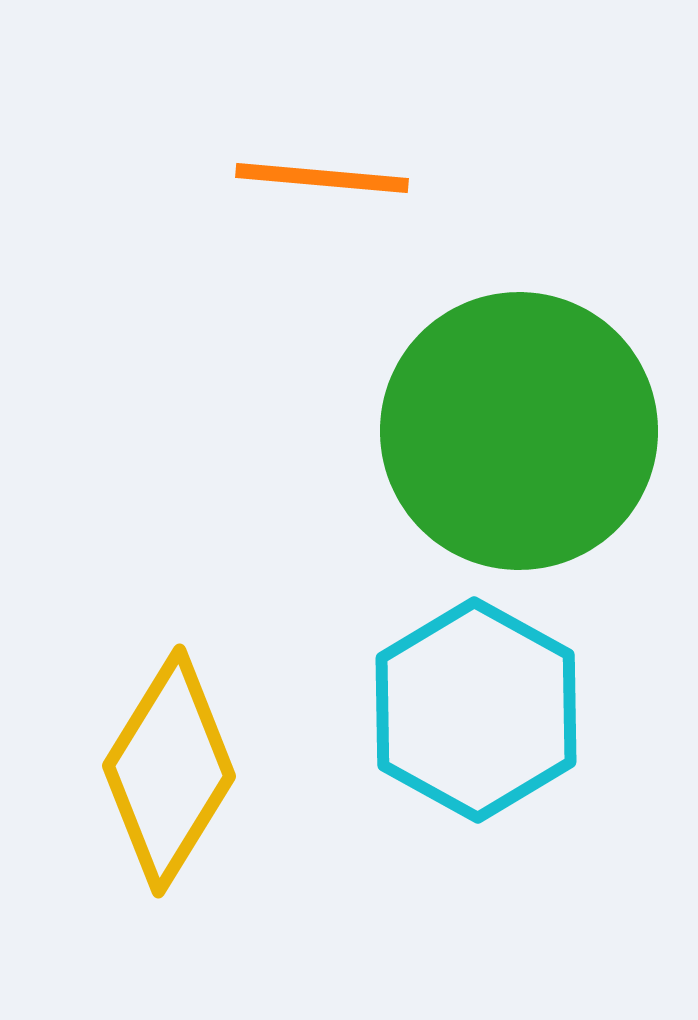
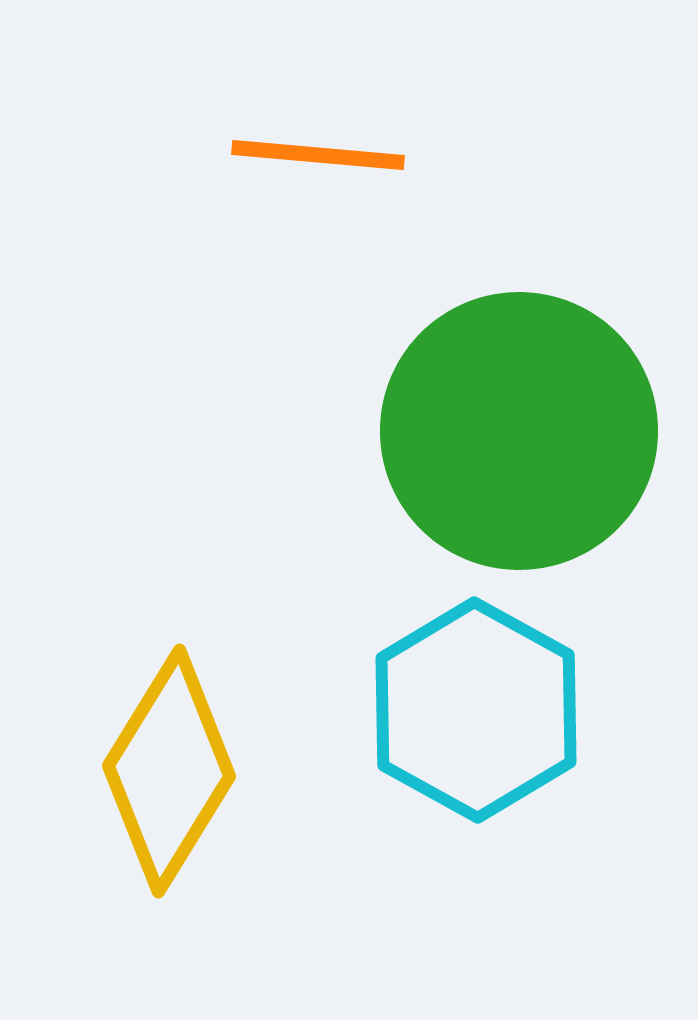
orange line: moved 4 px left, 23 px up
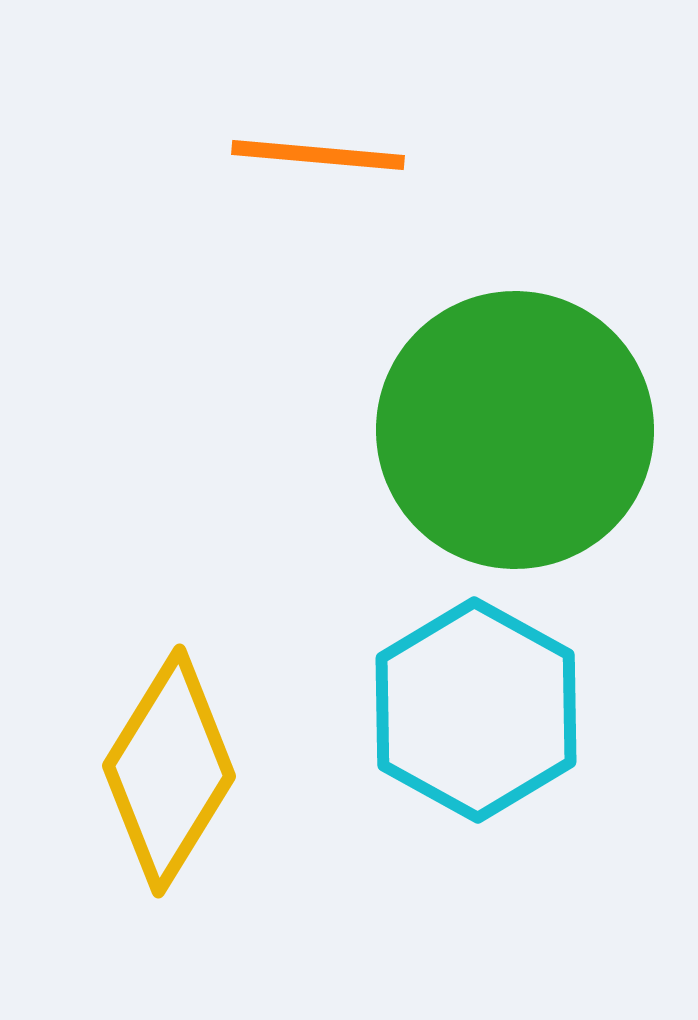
green circle: moved 4 px left, 1 px up
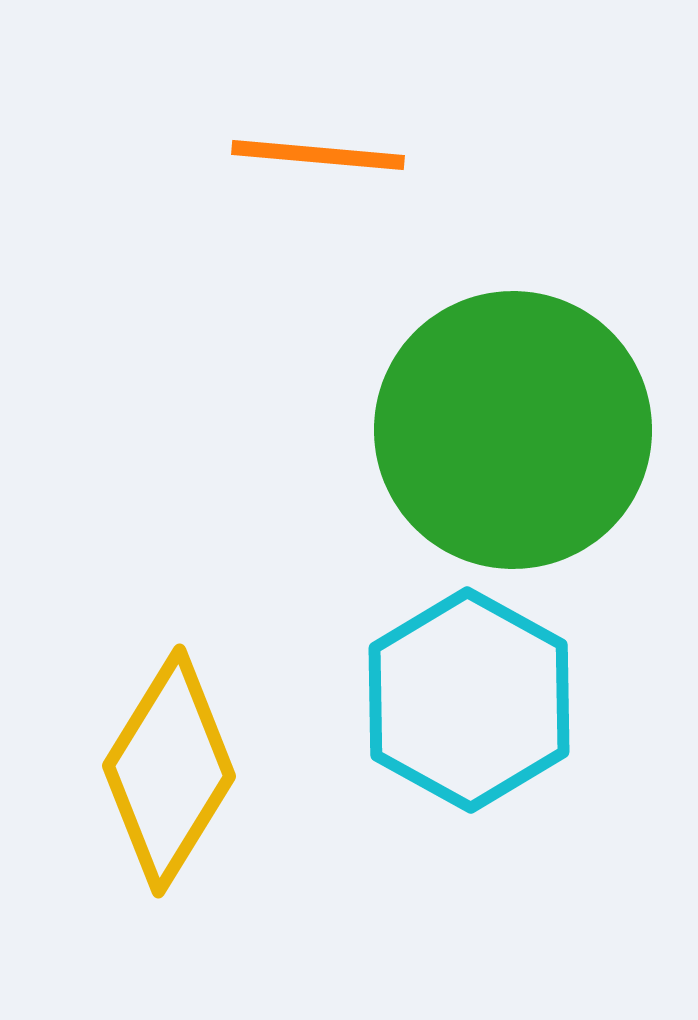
green circle: moved 2 px left
cyan hexagon: moved 7 px left, 10 px up
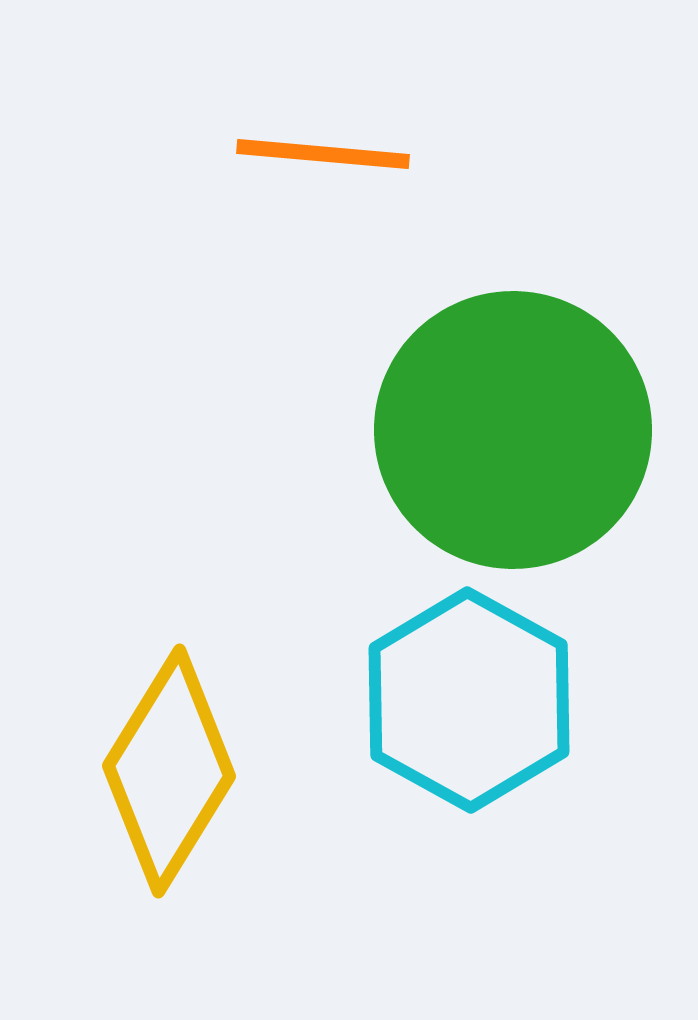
orange line: moved 5 px right, 1 px up
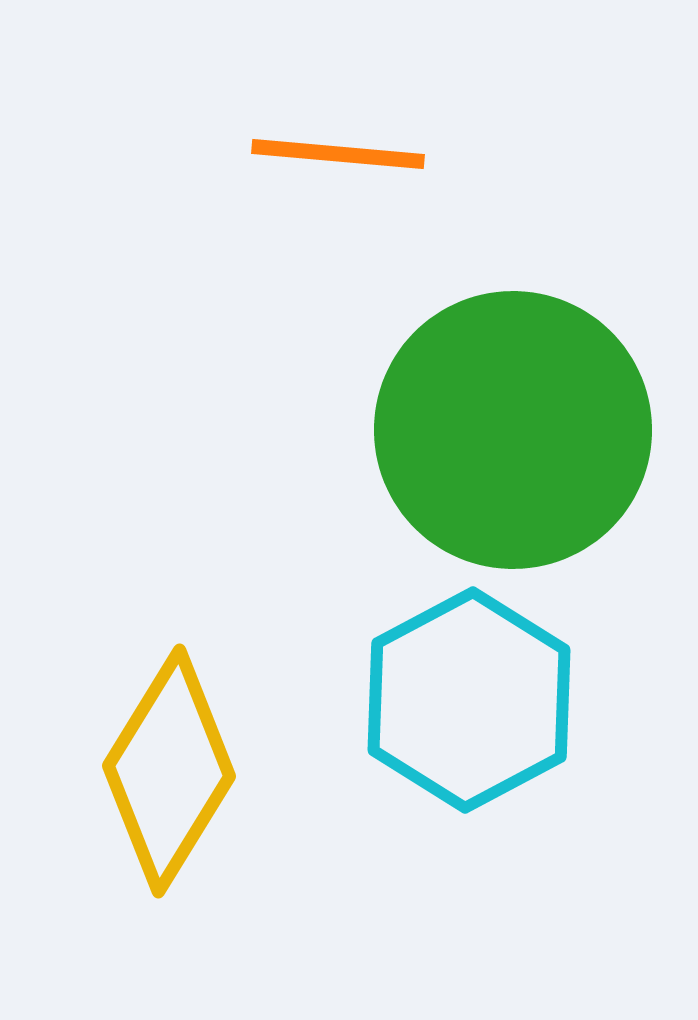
orange line: moved 15 px right
cyan hexagon: rotated 3 degrees clockwise
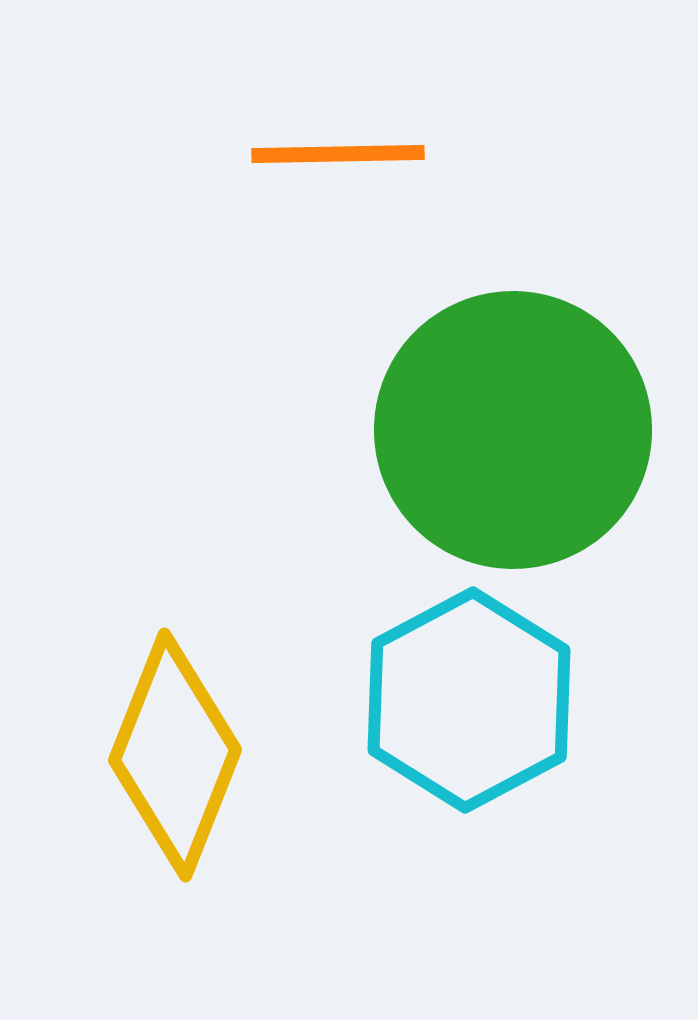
orange line: rotated 6 degrees counterclockwise
yellow diamond: moved 6 px right, 16 px up; rotated 10 degrees counterclockwise
